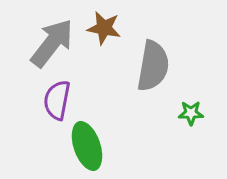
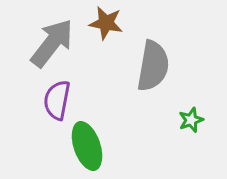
brown star: moved 2 px right, 5 px up
green star: moved 7 px down; rotated 20 degrees counterclockwise
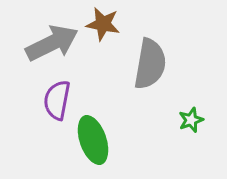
brown star: moved 3 px left, 1 px down
gray arrow: rotated 26 degrees clockwise
gray semicircle: moved 3 px left, 2 px up
green ellipse: moved 6 px right, 6 px up
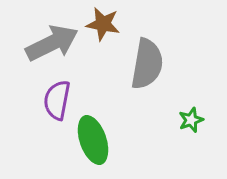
gray semicircle: moved 3 px left
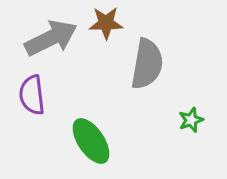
brown star: moved 3 px right, 1 px up; rotated 12 degrees counterclockwise
gray arrow: moved 1 px left, 5 px up
purple semicircle: moved 25 px left, 5 px up; rotated 18 degrees counterclockwise
green ellipse: moved 2 px left, 1 px down; rotated 15 degrees counterclockwise
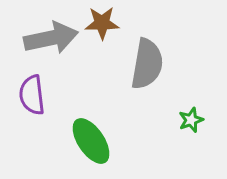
brown star: moved 4 px left
gray arrow: rotated 14 degrees clockwise
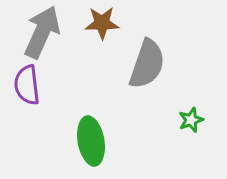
gray arrow: moved 9 px left, 6 px up; rotated 54 degrees counterclockwise
gray semicircle: rotated 9 degrees clockwise
purple semicircle: moved 5 px left, 10 px up
green ellipse: rotated 24 degrees clockwise
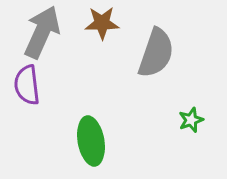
gray semicircle: moved 9 px right, 11 px up
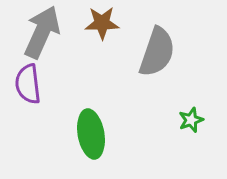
gray semicircle: moved 1 px right, 1 px up
purple semicircle: moved 1 px right, 1 px up
green ellipse: moved 7 px up
